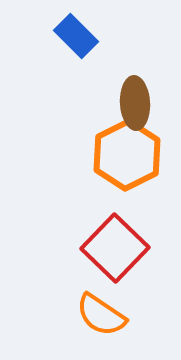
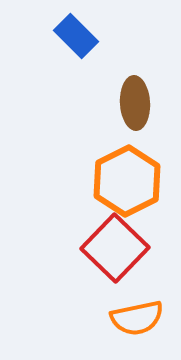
orange hexagon: moved 26 px down
orange semicircle: moved 36 px right, 3 px down; rotated 46 degrees counterclockwise
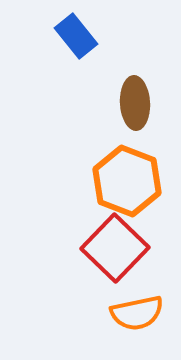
blue rectangle: rotated 6 degrees clockwise
orange hexagon: rotated 12 degrees counterclockwise
orange semicircle: moved 5 px up
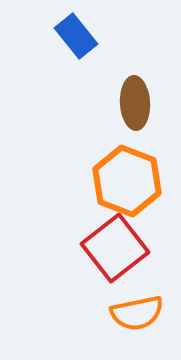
red square: rotated 8 degrees clockwise
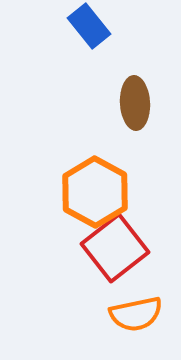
blue rectangle: moved 13 px right, 10 px up
orange hexagon: moved 32 px left, 11 px down; rotated 8 degrees clockwise
orange semicircle: moved 1 px left, 1 px down
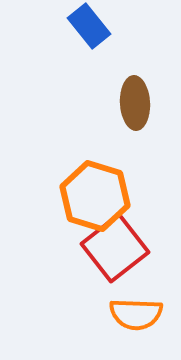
orange hexagon: moved 4 px down; rotated 12 degrees counterclockwise
orange semicircle: rotated 14 degrees clockwise
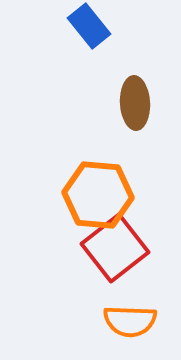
orange hexagon: moved 3 px right, 1 px up; rotated 12 degrees counterclockwise
orange semicircle: moved 6 px left, 7 px down
